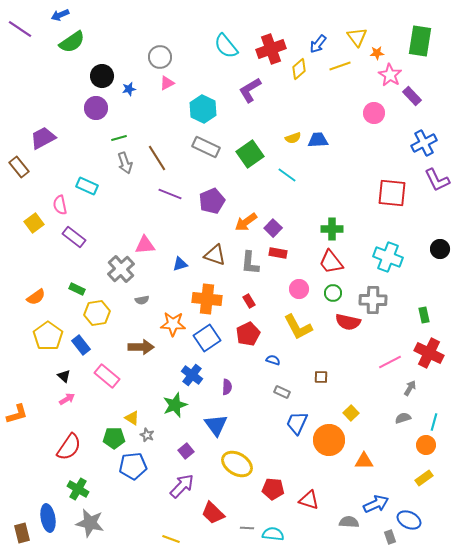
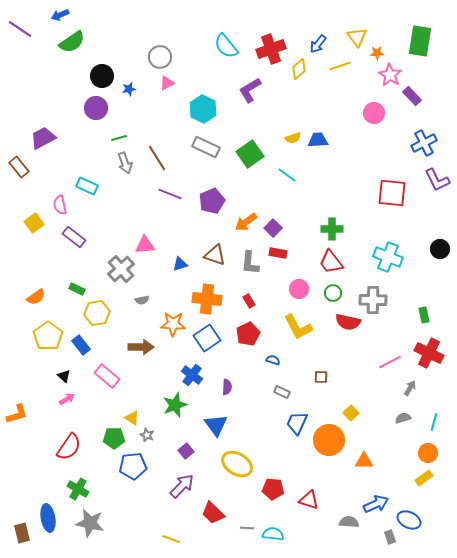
orange circle at (426, 445): moved 2 px right, 8 px down
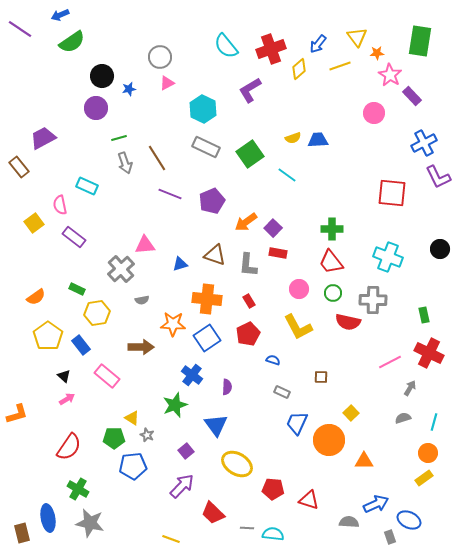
purple L-shape at (437, 180): moved 1 px right, 3 px up
gray L-shape at (250, 263): moved 2 px left, 2 px down
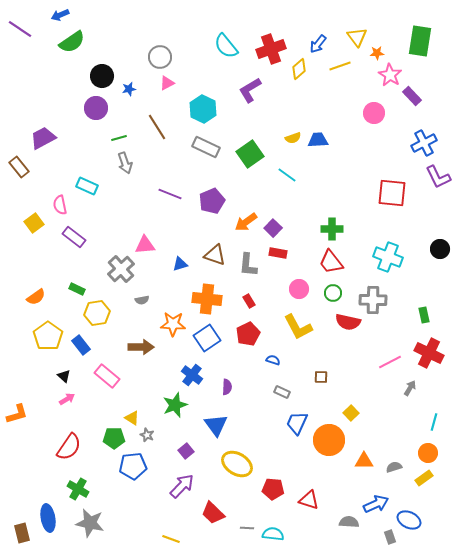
brown line at (157, 158): moved 31 px up
gray semicircle at (403, 418): moved 9 px left, 49 px down
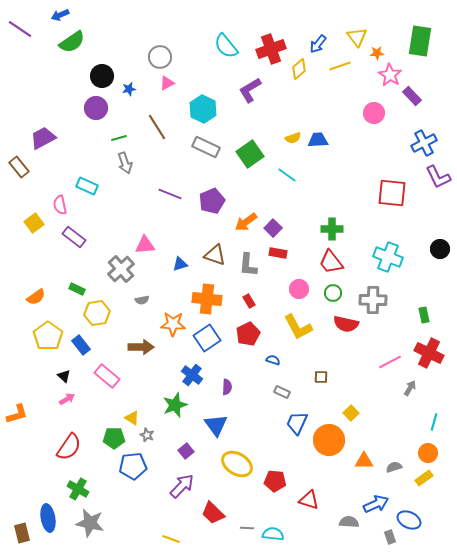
red semicircle at (348, 322): moved 2 px left, 2 px down
red pentagon at (273, 489): moved 2 px right, 8 px up
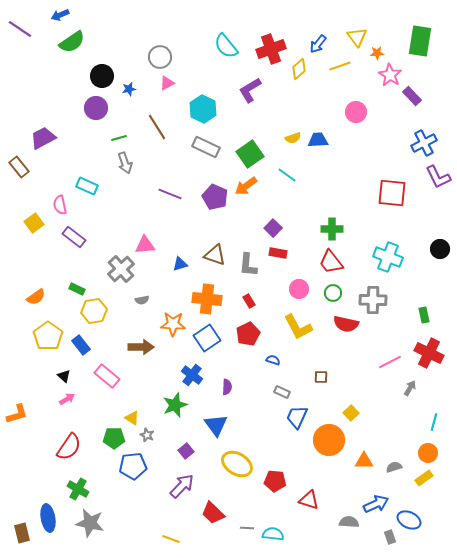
pink circle at (374, 113): moved 18 px left, 1 px up
purple pentagon at (212, 201): moved 3 px right, 4 px up; rotated 25 degrees counterclockwise
orange arrow at (246, 222): moved 36 px up
yellow hexagon at (97, 313): moved 3 px left, 2 px up
blue trapezoid at (297, 423): moved 6 px up
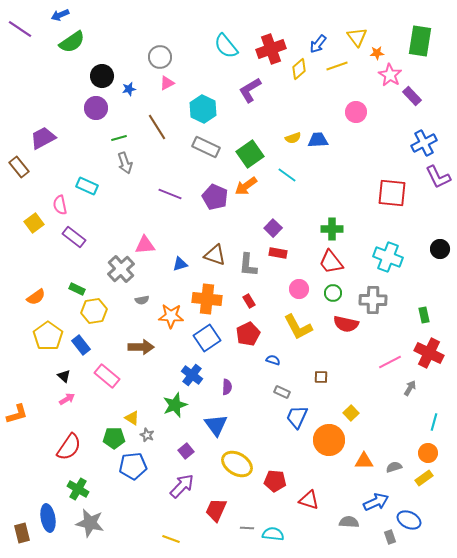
yellow line at (340, 66): moved 3 px left
orange star at (173, 324): moved 2 px left, 8 px up
blue arrow at (376, 504): moved 2 px up
red trapezoid at (213, 513): moved 3 px right, 3 px up; rotated 70 degrees clockwise
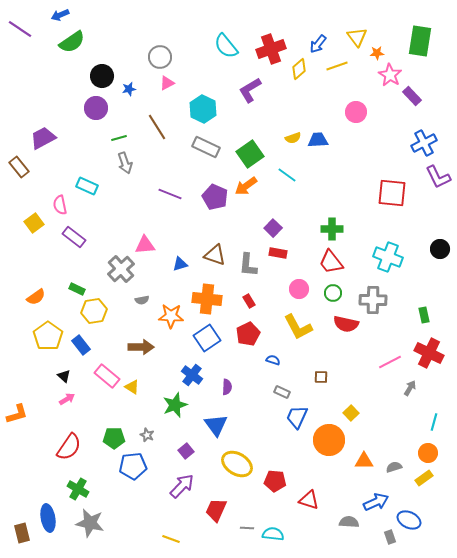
yellow triangle at (132, 418): moved 31 px up
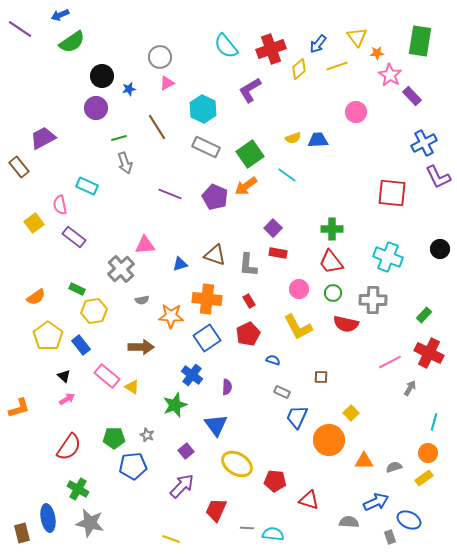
green rectangle at (424, 315): rotated 56 degrees clockwise
orange L-shape at (17, 414): moved 2 px right, 6 px up
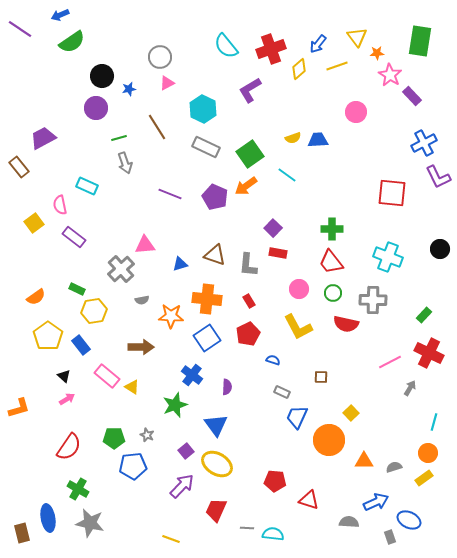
yellow ellipse at (237, 464): moved 20 px left
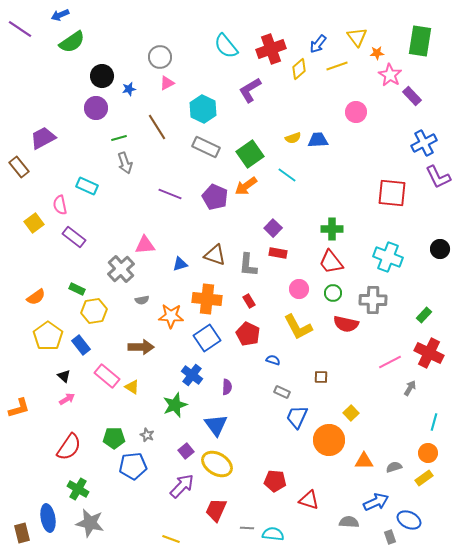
red pentagon at (248, 334): rotated 20 degrees counterclockwise
